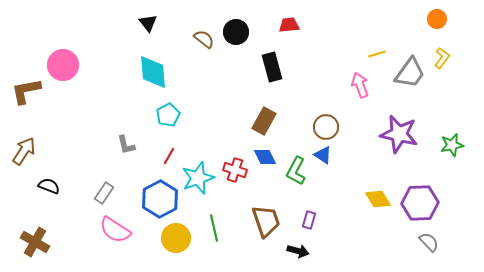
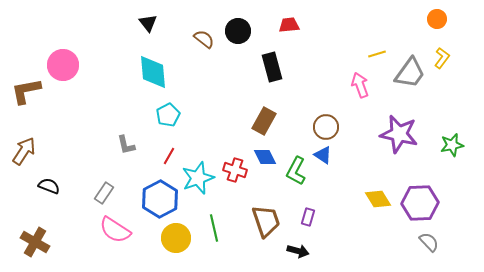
black circle: moved 2 px right, 1 px up
purple rectangle: moved 1 px left, 3 px up
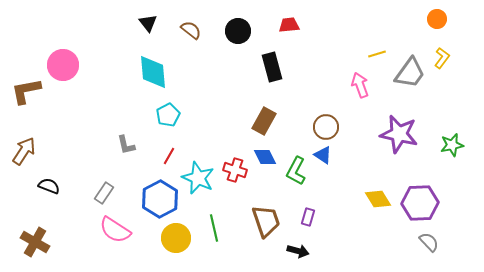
brown semicircle: moved 13 px left, 9 px up
cyan star: rotated 28 degrees counterclockwise
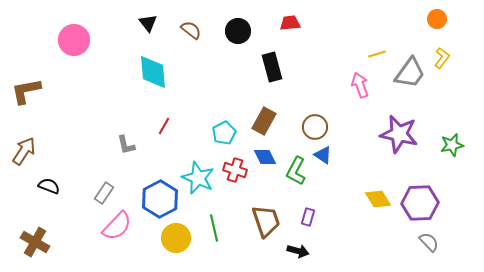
red trapezoid: moved 1 px right, 2 px up
pink circle: moved 11 px right, 25 px up
cyan pentagon: moved 56 px right, 18 px down
brown circle: moved 11 px left
red line: moved 5 px left, 30 px up
pink semicircle: moved 2 px right, 4 px up; rotated 80 degrees counterclockwise
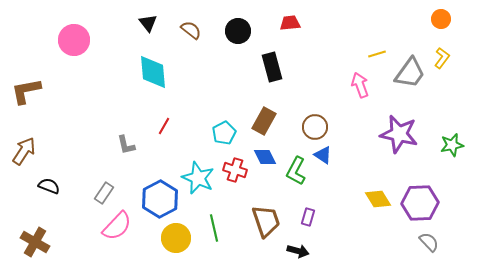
orange circle: moved 4 px right
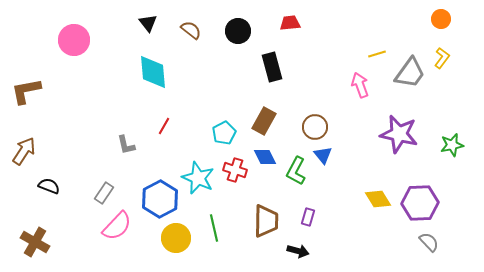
blue triangle: rotated 18 degrees clockwise
brown trapezoid: rotated 20 degrees clockwise
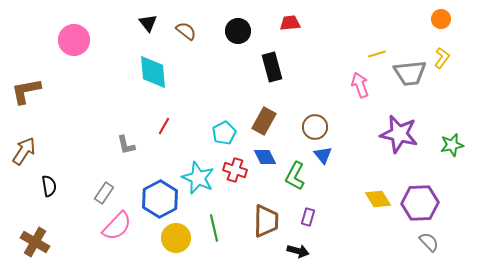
brown semicircle: moved 5 px left, 1 px down
gray trapezoid: rotated 48 degrees clockwise
green L-shape: moved 1 px left, 5 px down
black semicircle: rotated 60 degrees clockwise
